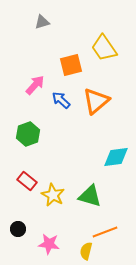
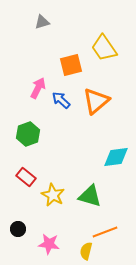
pink arrow: moved 3 px right, 3 px down; rotated 15 degrees counterclockwise
red rectangle: moved 1 px left, 4 px up
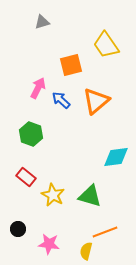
yellow trapezoid: moved 2 px right, 3 px up
green hexagon: moved 3 px right; rotated 20 degrees counterclockwise
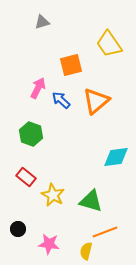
yellow trapezoid: moved 3 px right, 1 px up
green triangle: moved 1 px right, 5 px down
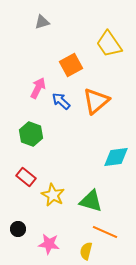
orange square: rotated 15 degrees counterclockwise
blue arrow: moved 1 px down
orange line: rotated 45 degrees clockwise
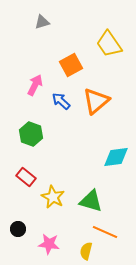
pink arrow: moved 3 px left, 3 px up
yellow star: moved 2 px down
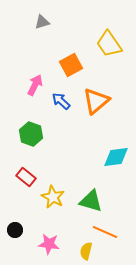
black circle: moved 3 px left, 1 px down
